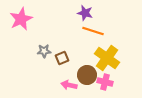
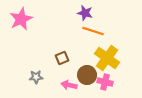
gray star: moved 8 px left, 26 px down
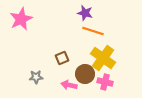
yellow cross: moved 4 px left
brown circle: moved 2 px left, 1 px up
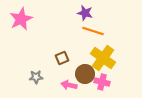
pink cross: moved 3 px left
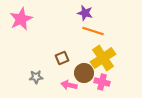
yellow cross: rotated 20 degrees clockwise
brown circle: moved 1 px left, 1 px up
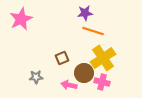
purple star: rotated 21 degrees counterclockwise
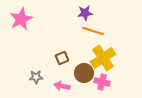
pink arrow: moved 7 px left, 1 px down
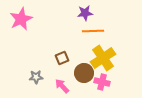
orange line: rotated 20 degrees counterclockwise
pink arrow: rotated 35 degrees clockwise
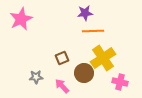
pink cross: moved 18 px right
